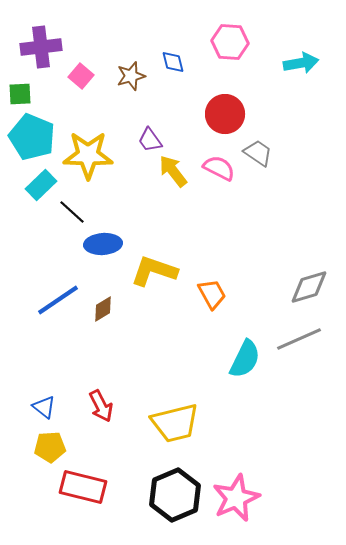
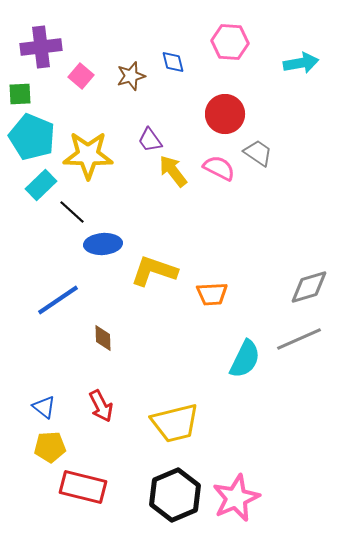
orange trapezoid: rotated 116 degrees clockwise
brown diamond: moved 29 px down; rotated 60 degrees counterclockwise
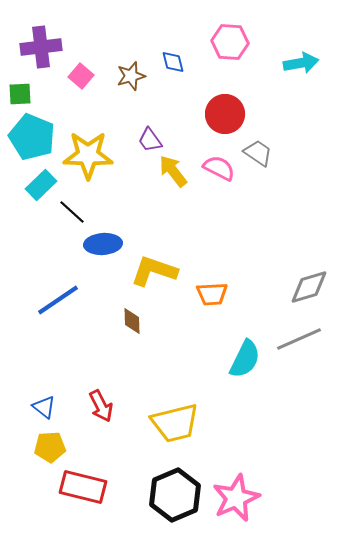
brown diamond: moved 29 px right, 17 px up
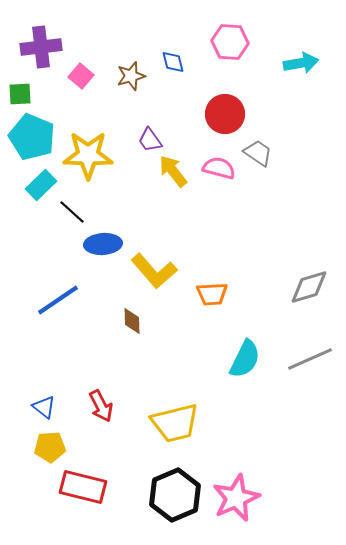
pink semicircle: rotated 12 degrees counterclockwise
yellow L-shape: rotated 150 degrees counterclockwise
gray line: moved 11 px right, 20 px down
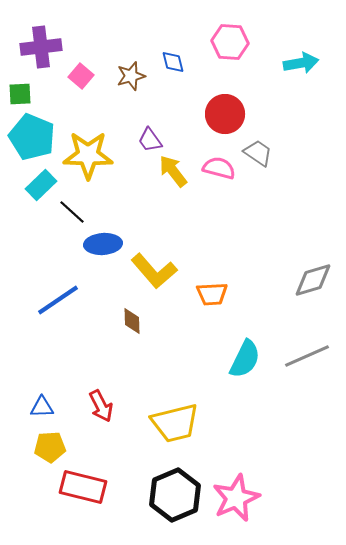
gray diamond: moved 4 px right, 7 px up
gray line: moved 3 px left, 3 px up
blue triangle: moved 2 px left; rotated 40 degrees counterclockwise
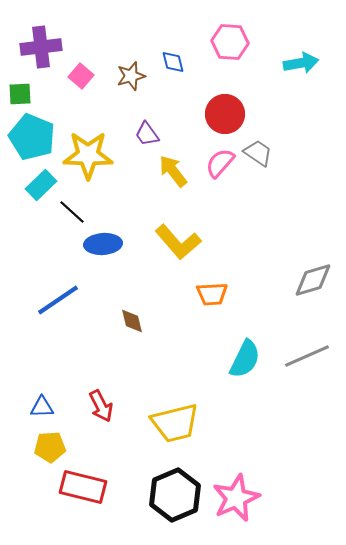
purple trapezoid: moved 3 px left, 6 px up
pink semicircle: moved 1 px right, 5 px up; rotated 64 degrees counterclockwise
yellow L-shape: moved 24 px right, 29 px up
brown diamond: rotated 12 degrees counterclockwise
